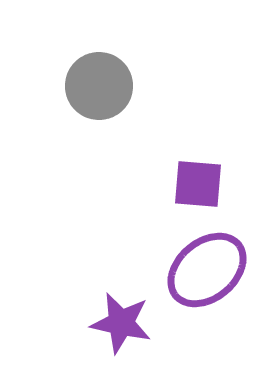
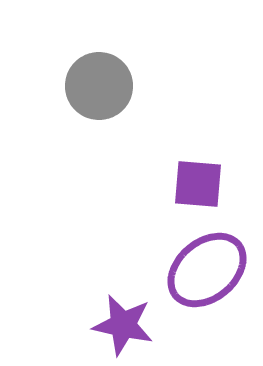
purple star: moved 2 px right, 2 px down
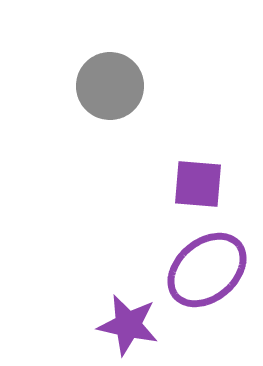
gray circle: moved 11 px right
purple star: moved 5 px right
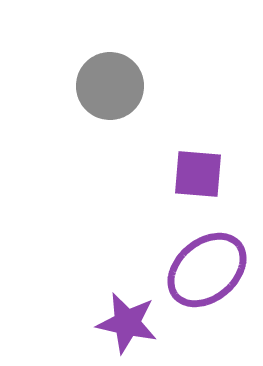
purple square: moved 10 px up
purple star: moved 1 px left, 2 px up
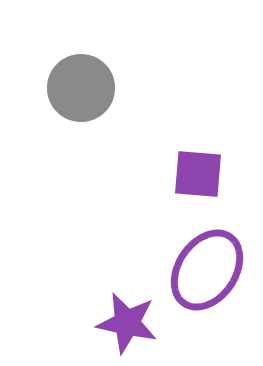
gray circle: moved 29 px left, 2 px down
purple ellipse: rotated 16 degrees counterclockwise
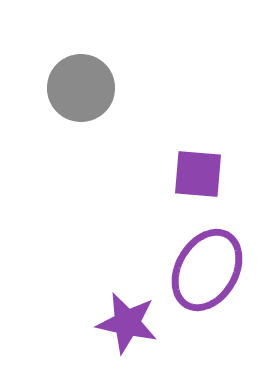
purple ellipse: rotated 4 degrees counterclockwise
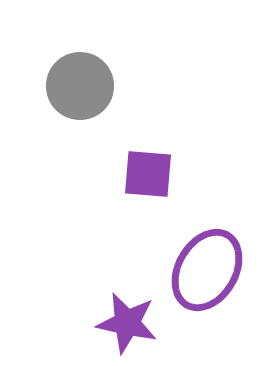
gray circle: moved 1 px left, 2 px up
purple square: moved 50 px left
